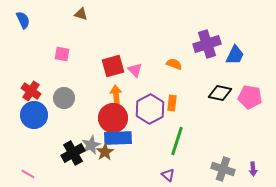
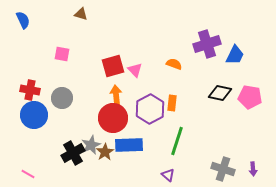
red cross: moved 1 px left, 1 px up; rotated 24 degrees counterclockwise
gray circle: moved 2 px left
blue rectangle: moved 11 px right, 7 px down
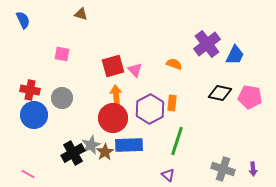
purple cross: rotated 20 degrees counterclockwise
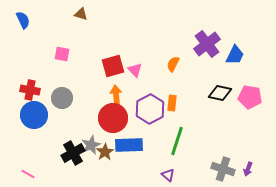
orange semicircle: moved 1 px left; rotated 84 degrees counterclockwise
purple arrow: moved 5 px left; rotated 24 degrees clockwise
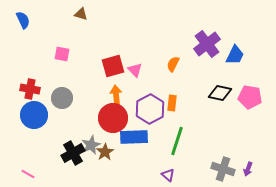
red cross: moved 1 px up
blue rectangle: moved 5 px right, 8 px up
